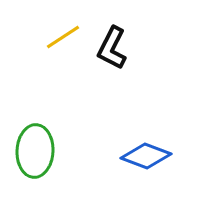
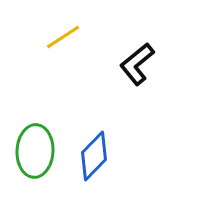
black L-shape: moved 25 px right, 16 px down; rotated 24 degrees clockwise
blue diamond: moved 52 px left; rotated 66 degrees counterclockwise
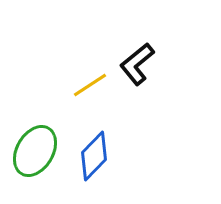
yellow line: moved 27 px right, 48 px down
green ellipse: rotated 27 degrees clockwise
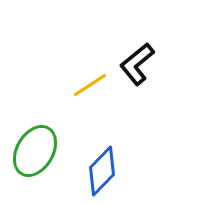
blue diamond: moved 8 px right, 15 px down
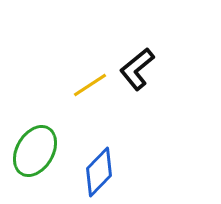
black L-shape: moved 5 px down
blue diamond: moved 3 px left, 1 px down
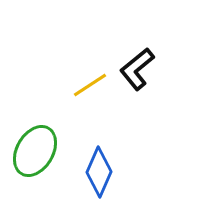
blue diamond: rotated 21 degrees counterclockwise
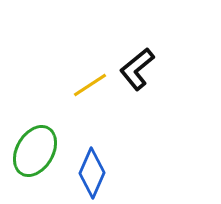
blue diamond: moved 7 px left, 1 px down
